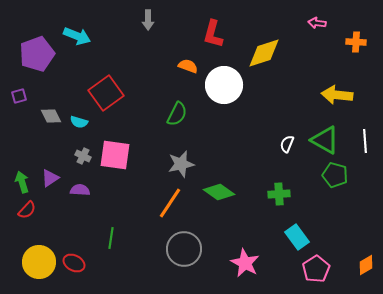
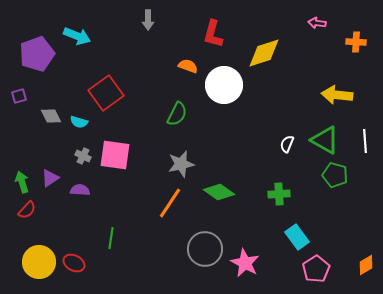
gray circle: moved 21 px right
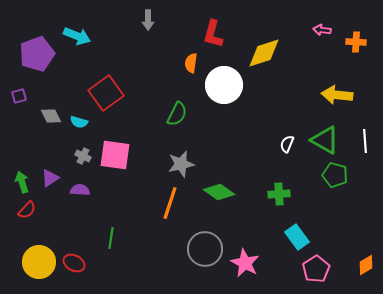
pink arrow: moved 5 px right, 7 px down
orange semicircle: moved 3 px right, 3 px up; rotated 102 degrees counterclockwise
orange line: rotated 16 degrees counterclockwise
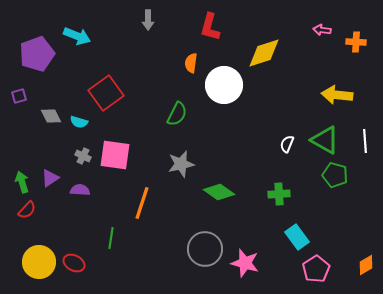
red L-shape: moved 3 px left, 7 px up
orange line: moved 28 px left
pink star: rotated 12 degrees counterclockwise
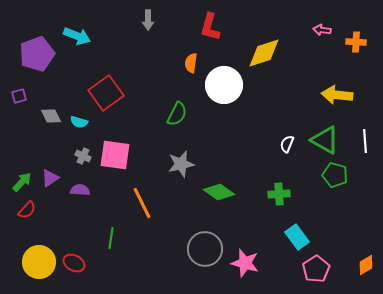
green arrow: rotated 60 degrees clockwise
orange line: rotated 44 degrees counterclockwise
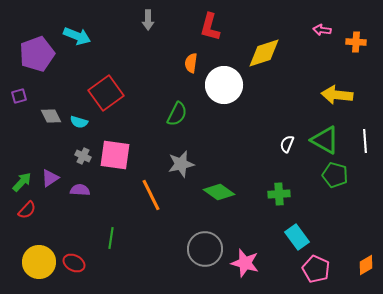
orange line: moved 9 px right, 8 px up
pink pentagon: rotated 16 degrees counterclockwise
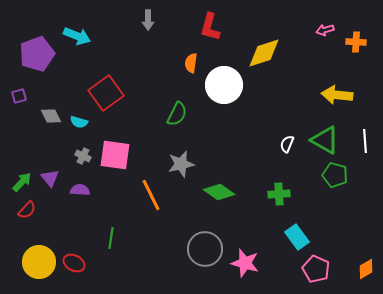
pink arrow: moved 3 px right; rotated 24 degrees counterclockwise
purple triangle: rotated 36 degrees counterclockwise
orange diamond: moved 4 px down
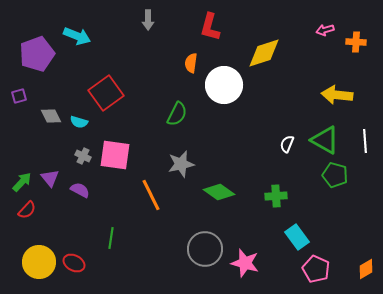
purple semicircle: rotated 24 degrees clockwise
green cross: moved 3 px left, 2 px down
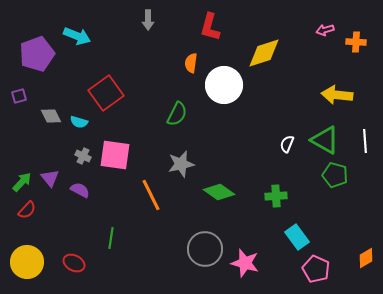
yellow circle: moved 12 px left
orange diamond: moved 11 px up
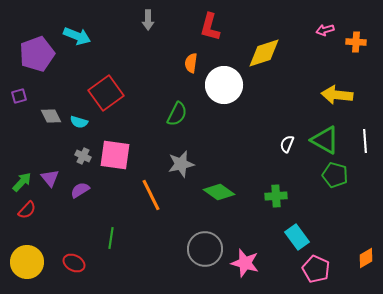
purple semicircle: rotated 60 degrees counterclockwise
